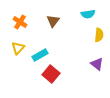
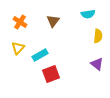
yellow semicircle: moved 1 px left, 1 px down
red square: rotated 30 degrees clockwise
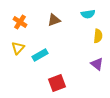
brown triangle: moved 1 px right, 1 px up; rotated 32 degrees clockwise
red square: moved 6 px right, 9 px down
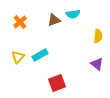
cyan semicircle: moved 15 px left
orange cross: rotated 16 degrees clockwise
yellow triangle: moved 9 px down
